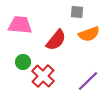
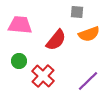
green circle: moved 4 px left, 1 px up
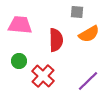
orange semicircle: rotated 10 degrees counterclockwise
red semicircle: rotated 40 degrees counterclockwise
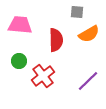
red cross: rotated 10 degrees clockwise
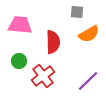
red semicircle: moved 3 px left, 2 px down
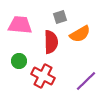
gray square: moved 17 px left, 5 px down; rotated 24 degrees counterclockwise
orange semicircle: moved 9 px left
red semicircle: moved 2 px left
red cross: rotated 25 degrees counterclockwise
purple line: moved 2 px left
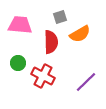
green circle: moved 1 px left, 2 px down
purple line: moved 1 px down
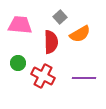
gray square: rotated 24 degrees counterclockwise
purple line: moved 2 px left, 4 px up; rotated 45 degrees clockwise
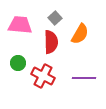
gray square: moved 5 px left, 1 px down
orange semicircle: rotated 30 degrees counterclockwise
